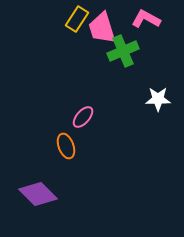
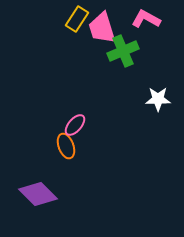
pink ellipse: moved 8 px left, 8 px down
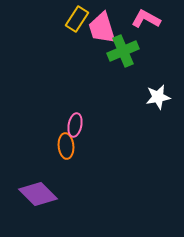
white star: moved 2 px up; rotated 10 degrees counterclockwise
pink ellipse: rotated 30 degrees counterclockwise
orange ellipse: rotated 15 degrees clockwise
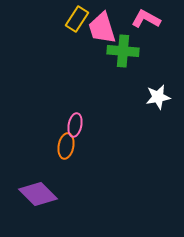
green cross: rotated 28 degrees clockwise
orange ellipse: rotated 15 degrees clockwise
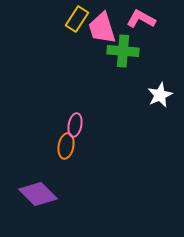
pink L-shape: moved 5 px left
white star: moved 2 px right, 2 px up; rotated 15 degrees counterclockwise
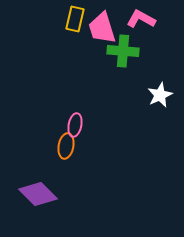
yellow rectangle: moved 2 px left; rotated 20 degrees counterclockwise
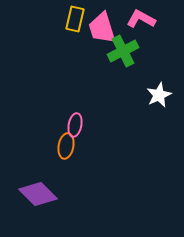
green cross: rotated 32 degrees counterclockwise
white star: moved 1 px left
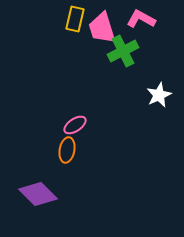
pink ellipse: rotated 45 degrees clockwise
orange ellipse: moved 1 px right, 4 px down
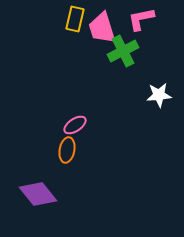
pink L-shape: rotated 40 degrees counterclockwise
white star: rotated 20 degrees clockwise
purple diamond: rotated 6 degrees clockwise
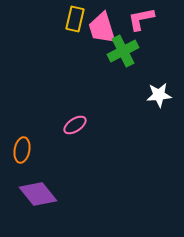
orange ellipse: moved 45 px left
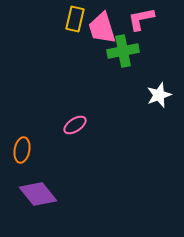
green cross: rotated 16 degrees clockwise
white star: rotated 15 degrees counterclockwise
